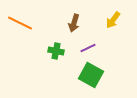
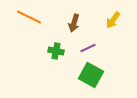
orange line: moved 9 px right, 6 px up
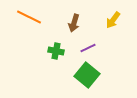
green square: moved 4 px left; rotated 10 degrees clockwise
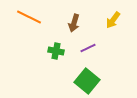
green square: moved 6 px down
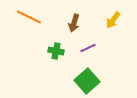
green square: rotated 10 degrees clockwise
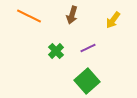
orange line: moved 1 px up
brown arrow: moved 2 px left, 8 px up
green cross: rotated 35 degrees clockwise
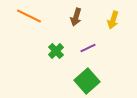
brown arrow: moved 4 px right, 2 px down
yellow arrow: rotated 18 degrees counterclockwise
